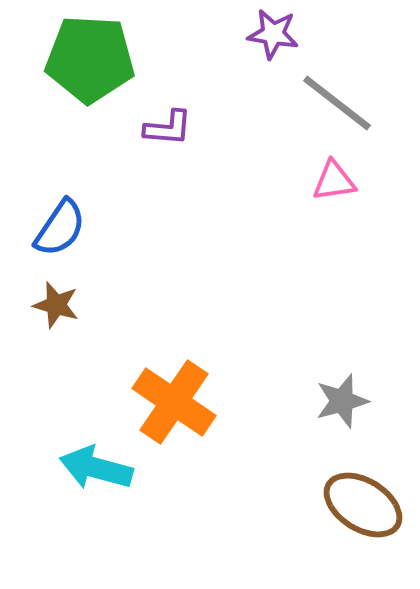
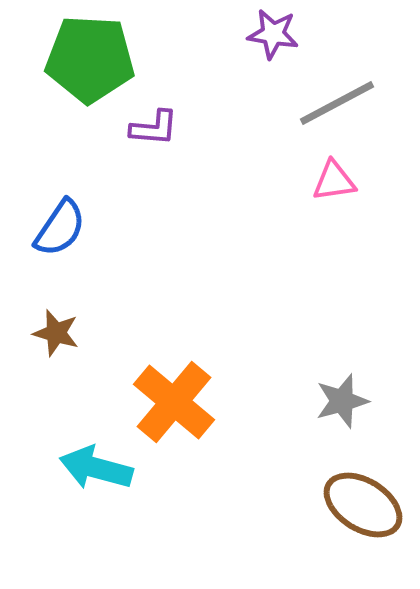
gray line: rotated 66 degrees counterclockwise
purple L-shape: moved 14 px left
brown star: moved 28 px down
orange cross: rotated 6 degrees clockwise
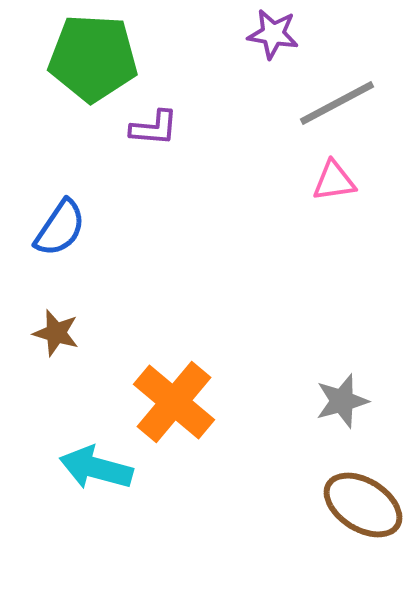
green pentagon: moved 3 px right, 1 px up
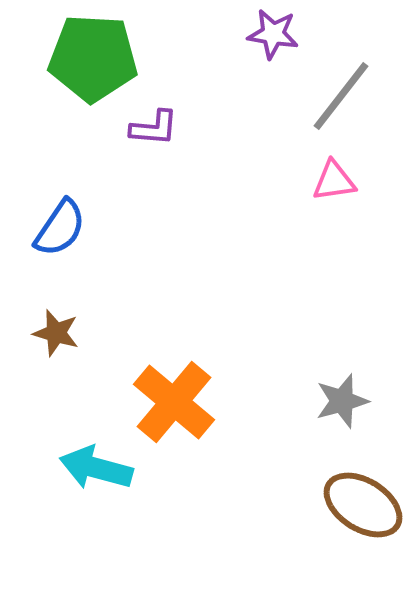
gray line: moved 4 px right, 7 px up; rotated 24 degrees counterclockwise
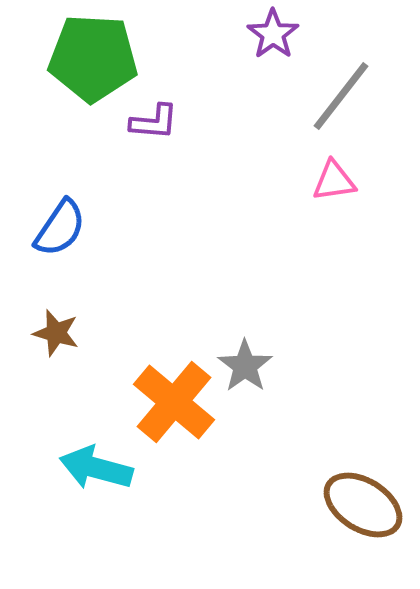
purple star: rotated 27 degrees clockwise
purple L-shape: moved 6 px up
gray star: moved 97 px left, 35 px up; rotated 20 degrees counterclockwise
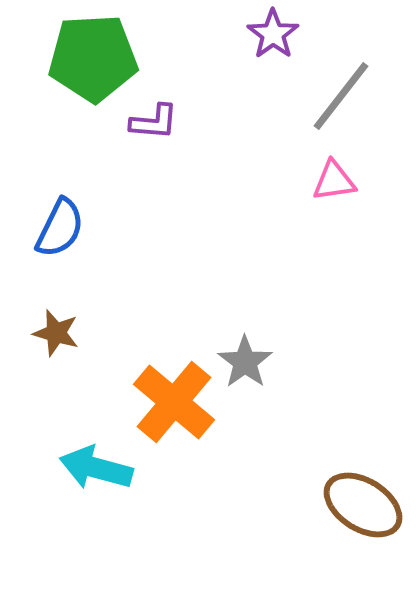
green pentagon: rotated 6 degrees counterclockwise
blue semicircle: rotated 8 degrees counterclockwise
gray star: moved 4 px up
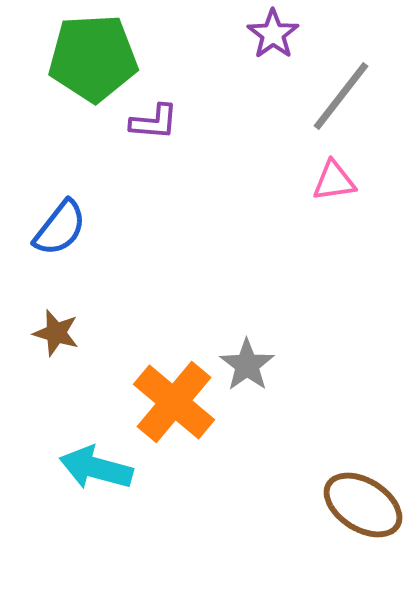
blue semicircle: rotated 12 degrees clockwise
gray star: moved 2 px right, 3 px down
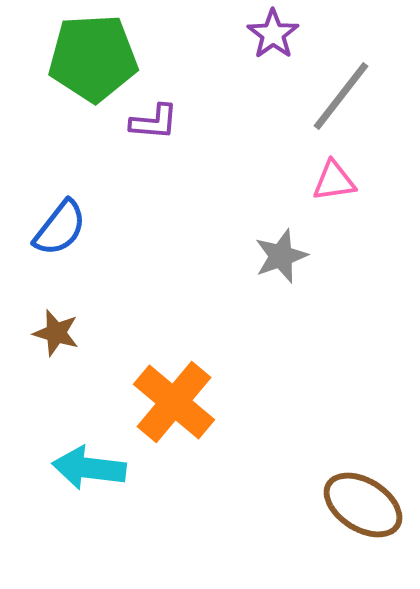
gray star: moved 34 px right, 109 px up; rotated 16 degrees clockwise
cyan arrow: moved 7 px left; rotated 8 degrees counterclockwise
